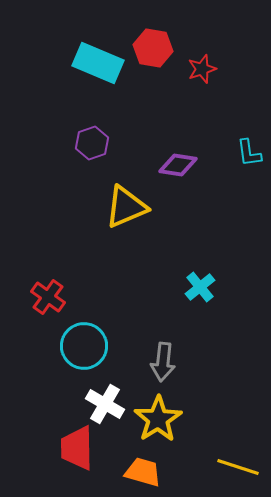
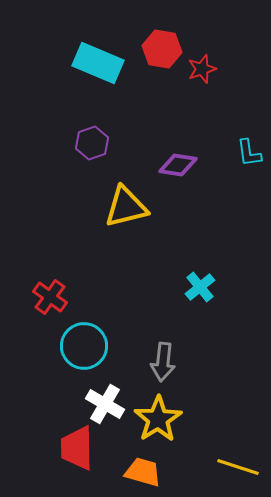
red hexagon: moved 9 px right, 1 px down
yellow triangle: rotated 9 degrees clockwise
red cross: moved 2 px right
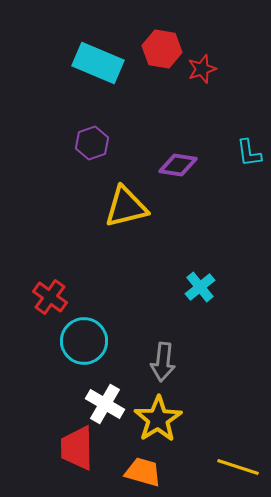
cyan circle: moved 5 px up
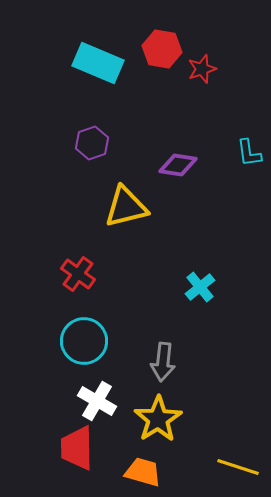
red cross: moved 28 px right, 23 px up
white cross: moved 8 px left, 3 px up
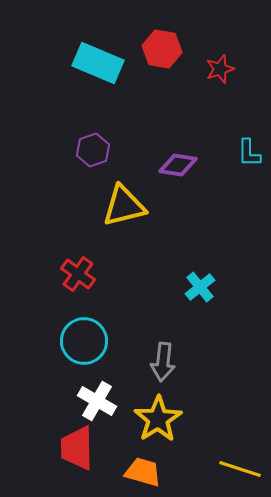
red star: moved 18 px right
purple hexagon: moved 1 px right, 7 px down
cyan L-shape: rotated 8 degrees clockwise
yellow triangle: moved 2 px left, 1 px up
yellow line: moved 2 px right, 2 px down
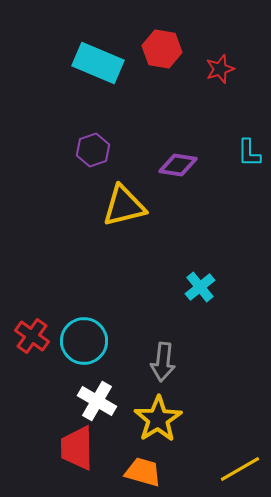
red cross: moved 46 px left, 62 px down
yellow line: rotated 48 degrees counterclockwise
